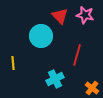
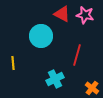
red triangle: moved 2 px right, 2 px up; rotated 18 degrees counterclockwise
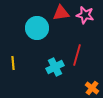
red triangle: moved 1 px left, 1 px up; rotated 36 degrees counterclockwise
cyan circle: moved 4 px left, 8 px up
cyan cross: moved 12 px up
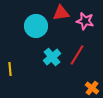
pink star: moved 6 px down
cyan circle: moved 1 px left, 2 px up
red line: rotated 15 degrees clockwise
yellow line: moved 3 px left, 6 px down
cyan cross: moved 3 px left, 10 px up; rotated 12 degrees counterclockwise
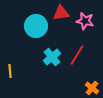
yellow line: moved 2 px down
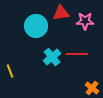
pink star: rotated 12 degrees counterclockwise
red line: moved 1 px up; rotated 60 degrees clockwise
yellow line: rotated 16 degrees counterclockwise
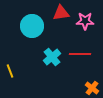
cyan circle: moved 4 px left
red line: moved 3 px right
